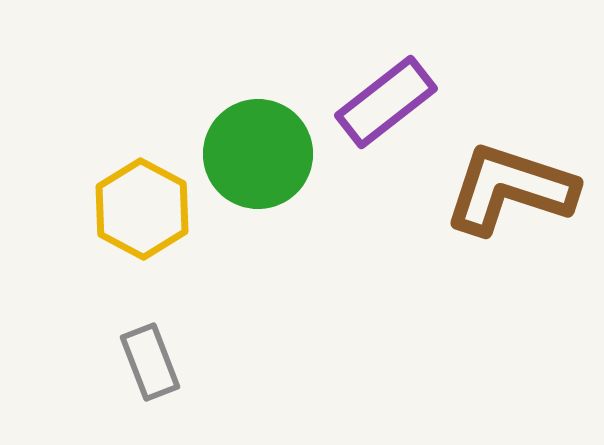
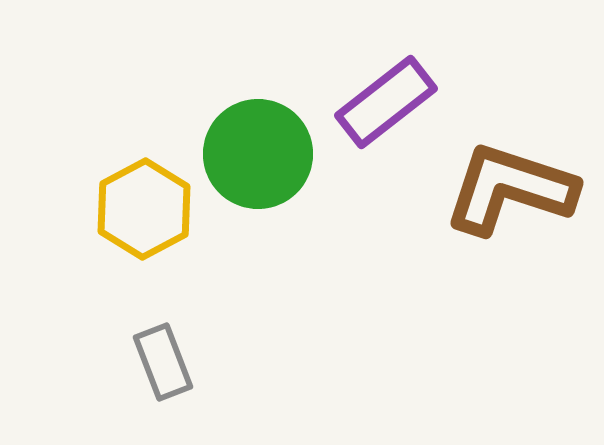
yellow hexagon: moved 2 px right; rotated 4 degrees clockwise
gray rectangle: moved 13 px right
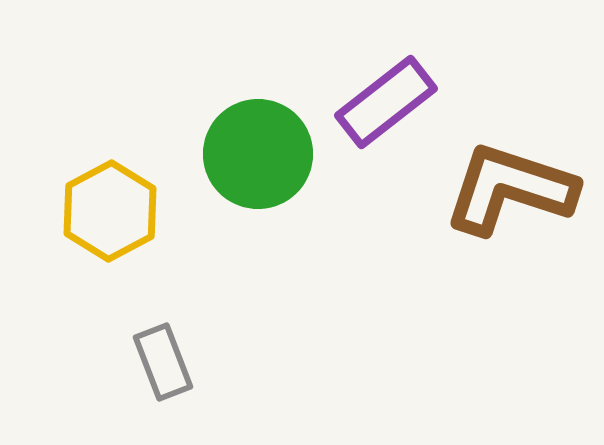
yellow hexagon: moved 34 px left, 2 px down
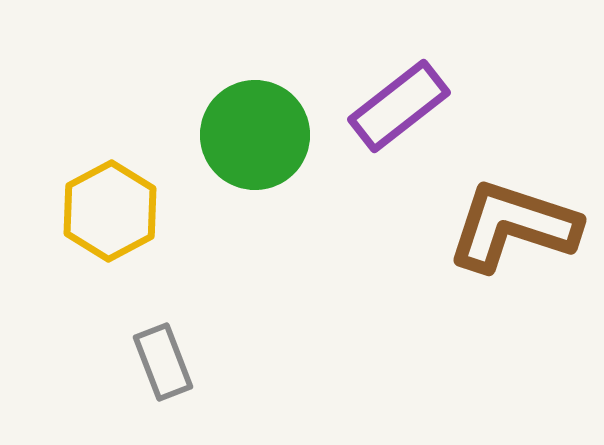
purple rectangle: moved 13 px right, 4 px down
green circle: moved 3 px left, 19 px up
brown L-shape: moved 3 px right, 37 px down
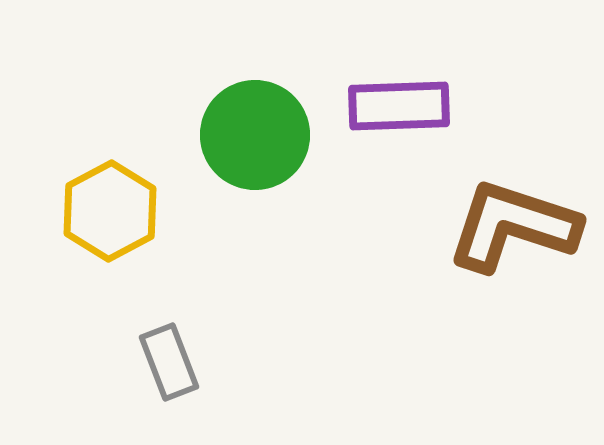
purple rectangle: rotated 36 degrees clockwise
gray rectangle: moved 6 px right
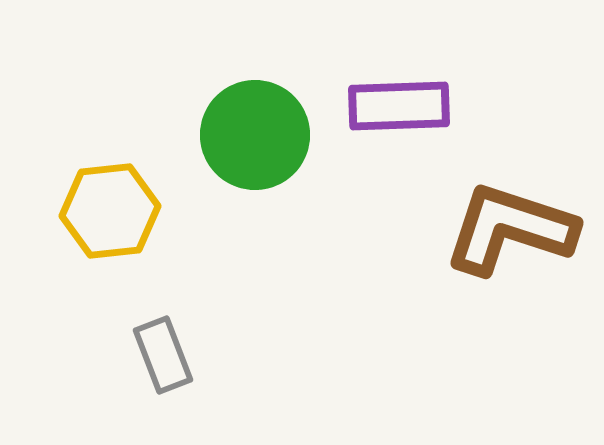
yellow hexagon: rotated 22 degrees clockwise
brown L-shape: moved 3 px left, 3 px down
gray rectangle: moved 6 px left, 7 px up
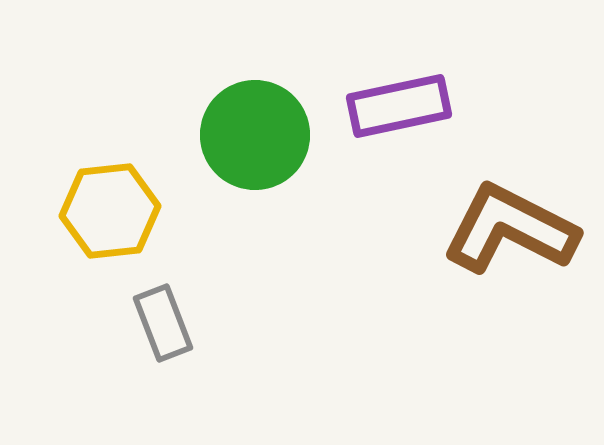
purple rectangle: rotated 10 degrees counterclockwise
brown L-shape: rotated 9 degrees clockwise
gray rectangle: moved 32 px up
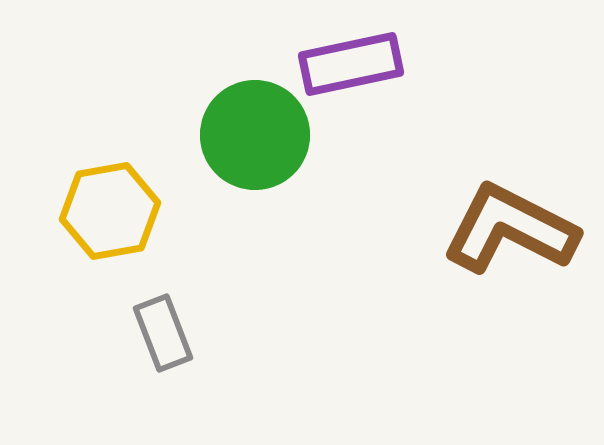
purple rectangle: moved 48 px left, 42 px up
yellow hexagon: rotated 4 degrees counterclockwise
gray rectangle: moved 10 px down
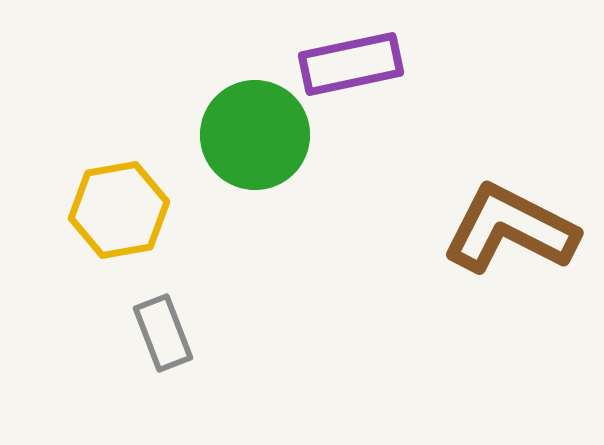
yellow hexagon: moved 9 px right, 1 px up
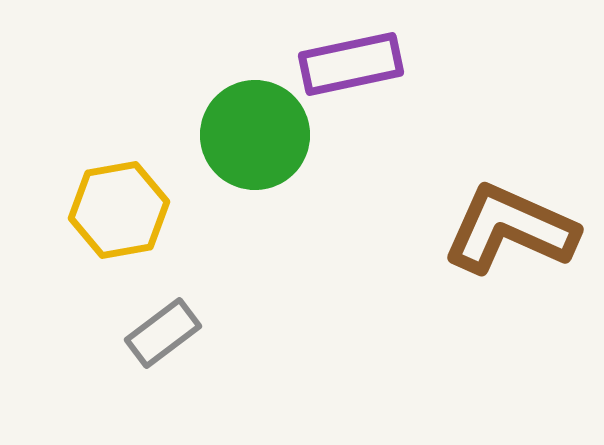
brown L-shape: rotated 3 degrees counterclockwise
gray rectangle: rotated 74 degrees clockwise
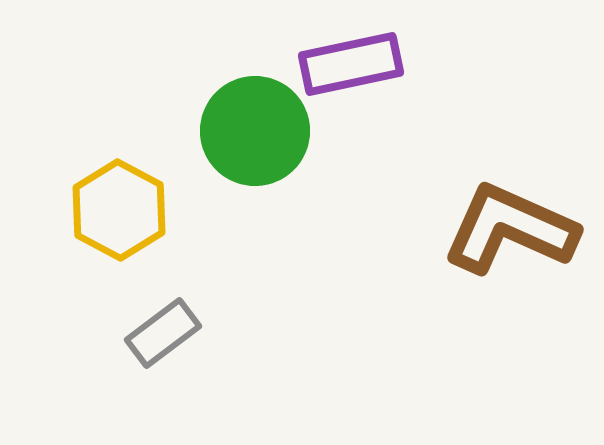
green circle: moved 4 px up
yellow hexagon: rotated 22 degrees counterclockwise
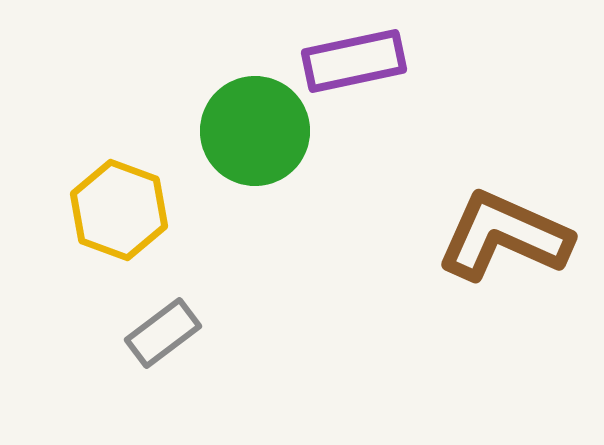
purple rectangle: moved 3 px right, 3 px up
yellow hexagon: rotated 8 degrees counterclockwise
brown L-shape: moved 6 px left, 7 px down
